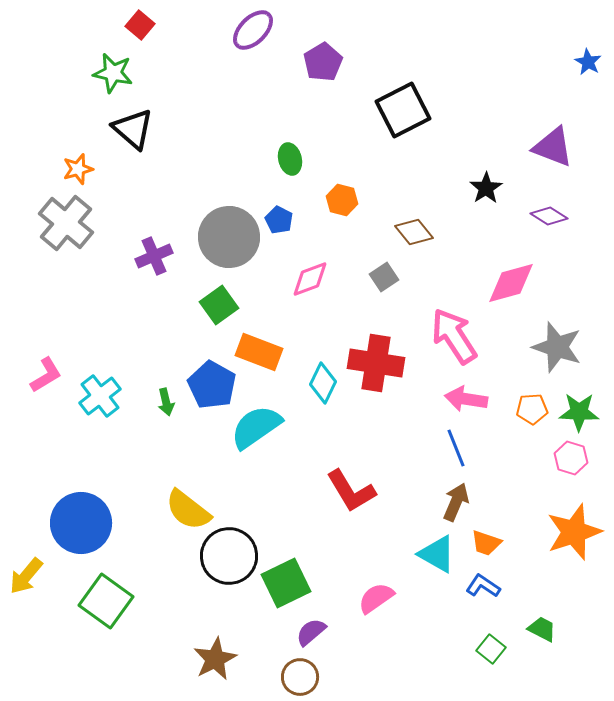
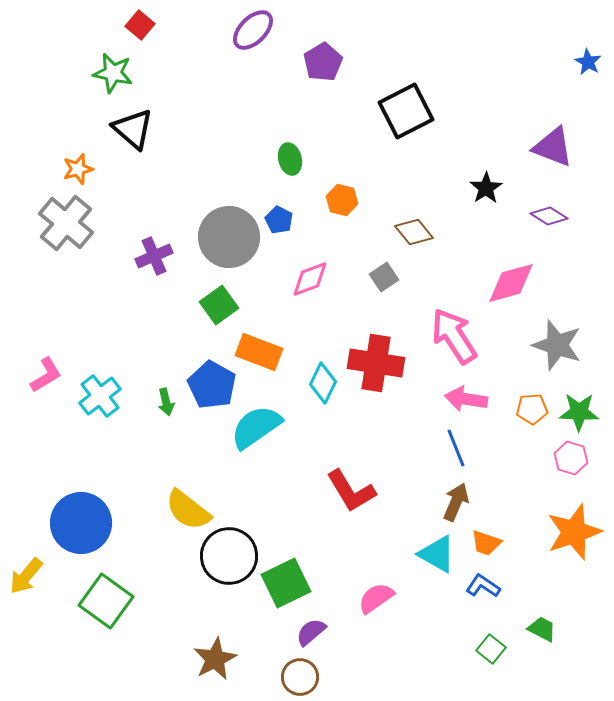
black square at (403, 110): moved 3 px right, 1 px down
gray star at (557, 347): moved 2 px up
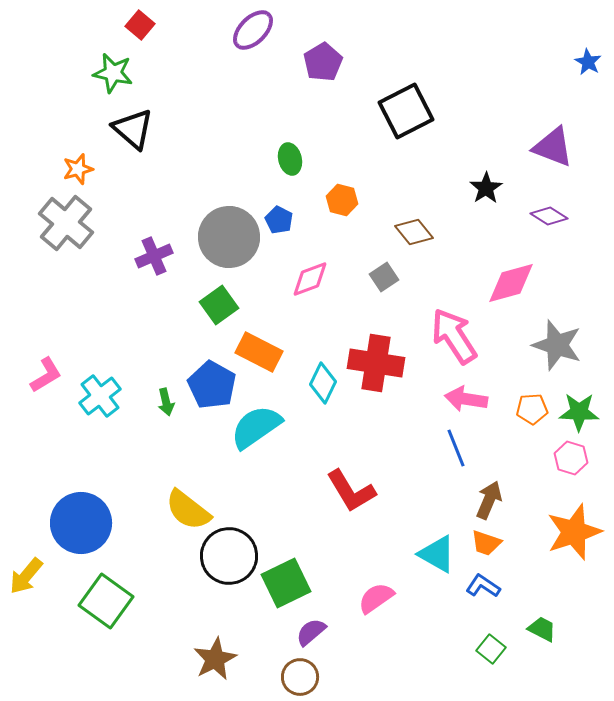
orange rectangle at (259, 352): rotated 6 degrees clockwise
brown arrow at (456, 502): moved 33 px right, 2 px up
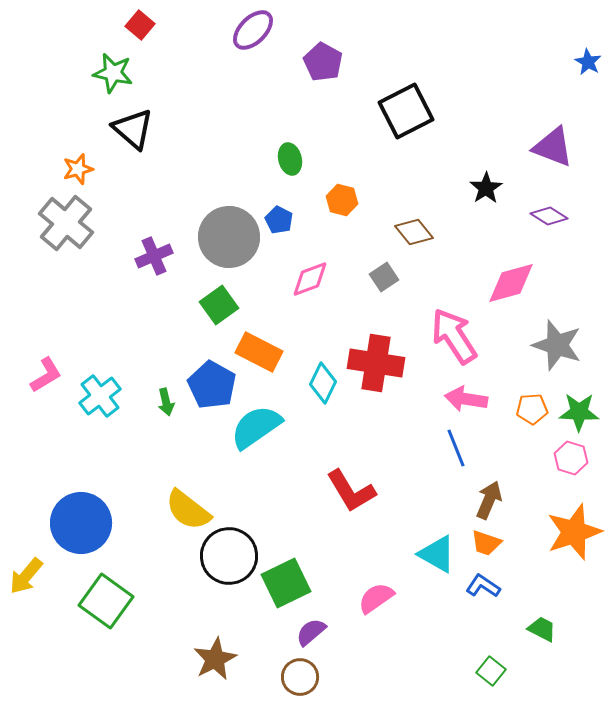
purple pentagon at (323, 62): rotated 12 degrees counterclockwise
green square at (491, 649): moved 22 px down
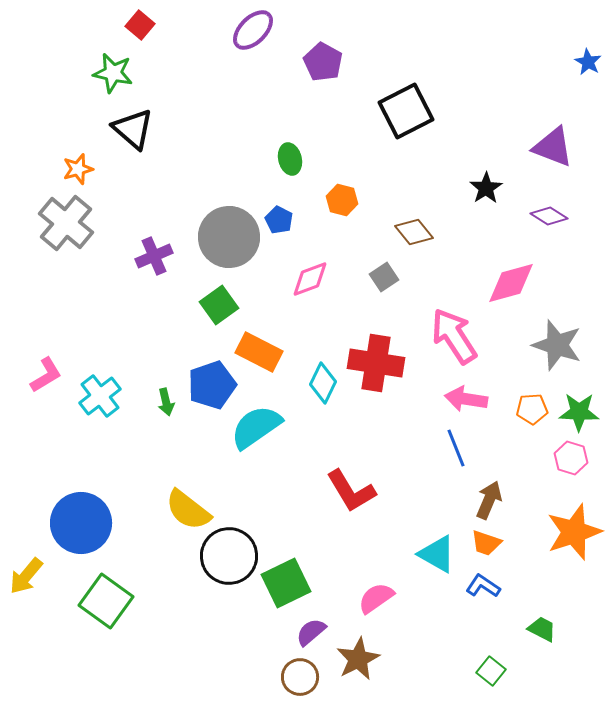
blue pentagon at (212, 385): rotated 24 degrees clockwise
brown star at (215, 659): moved 143 px right
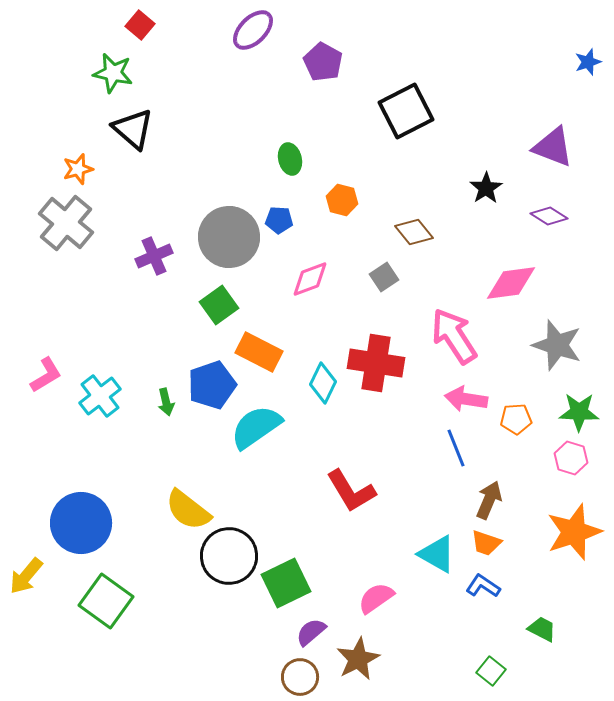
blue star at (588, 62): rotated 24 degrees clockwise
blue pentagon at (279, 220): rotated 24 degrees counterclockwise
pink diamond at (511, 283): rotated 8 degrees clockwise
orange pentagon at (532, 409): moved 16 px left, 10 px down
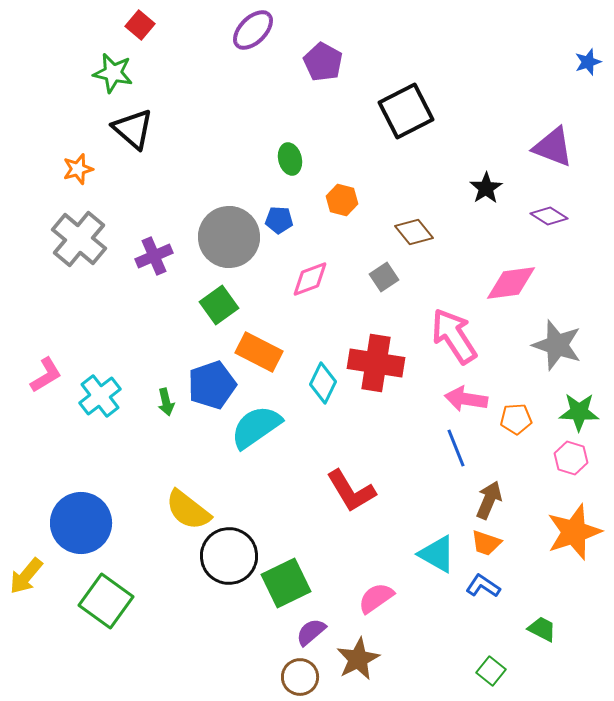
gray cross at (66, 223): moved 13 px right, 16 px down
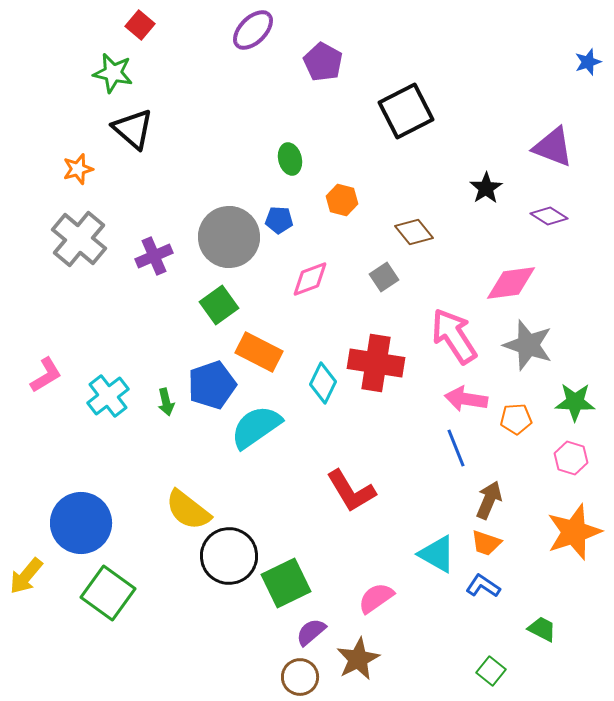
gray star at (557, 345): moved 29 px left
cyan cross at (100, 396): moved 8 px right
green star at (579, 412): moved 4 px left, 10 px up
green square at (106, 601): moved 2 px right, 8 px up
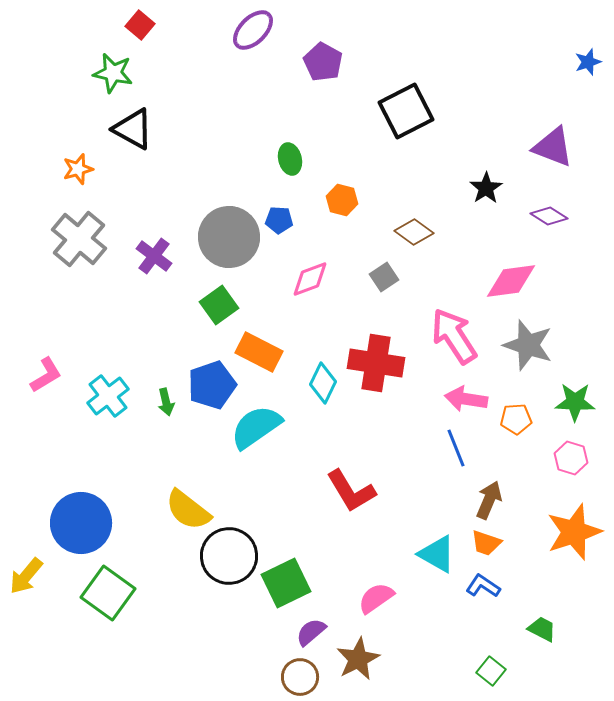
black triangle at (133, 129): rotated 12 degrees counterclockwise
brown diamond at (414, 232): rotated 15 degrees counterclockwise
purple cross at (154, 256): rotated 30 degrees counterclockwise
pink diamond at (511, 283): moved 2 px up
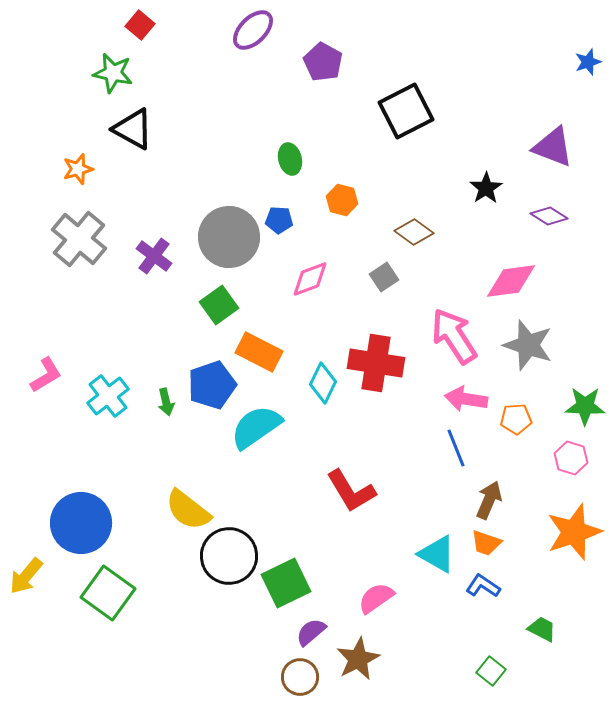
green star at (575, 402): moved 10 px right, 4 px down
